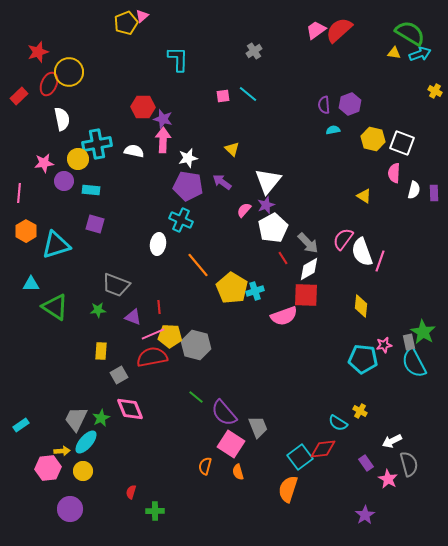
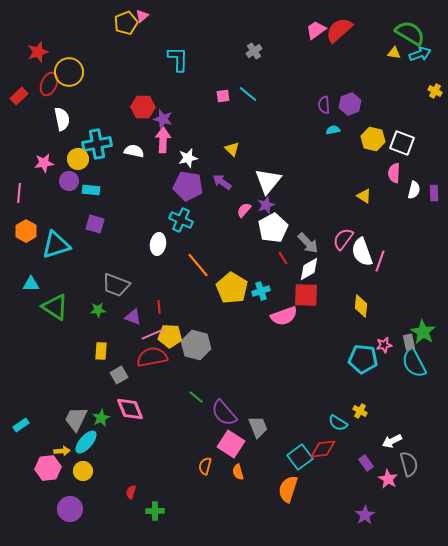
purple circle at (64, 181): moved 5 px right
cyan cross at (255, 291): moved 6 px right
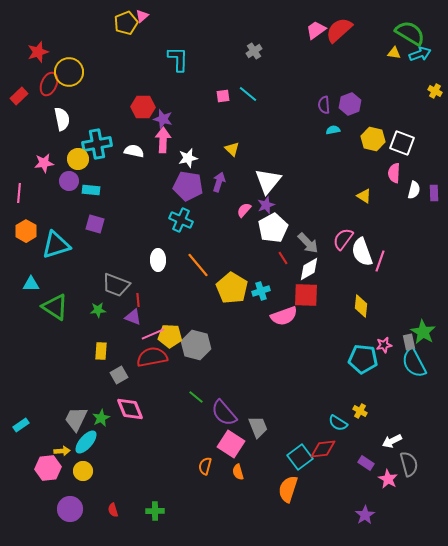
purple arrow at (222, 182): moved 3 px left; rotated 72 degrees clockwise
white ellipse at (158, 244): moved 16 px down; rotated 10 degrees counterclockwise
red line at (159, 307): moved 21 px left, 7 px up
purple rectangle at (366, 463): rotated 21 degrees counterclockwise
red semicircle at (131, 492): moved 18 px left, 18 px down; rotated 32 degrees counterclockwise
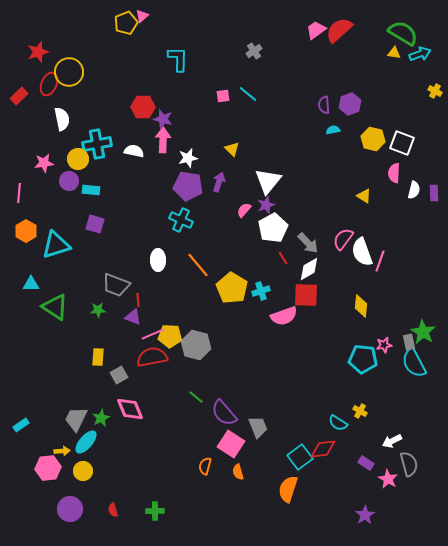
green semicircle at (410, 33): moved 7 px left
yellow rectangle at (101, 351): moved 3 px left, 6 px down
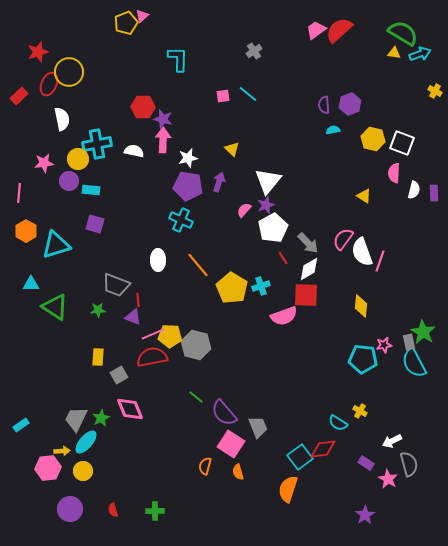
cyan cross at (261, 291): moved 5 px up
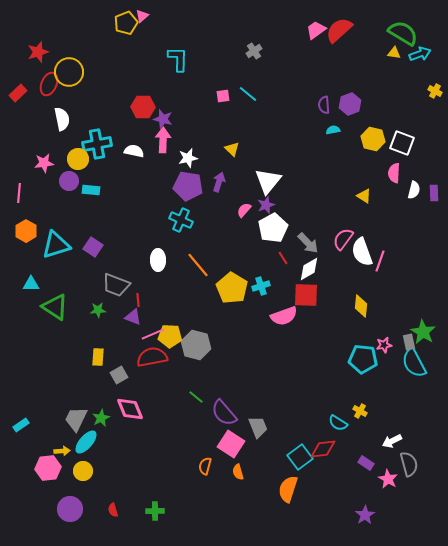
red rectangle at (19, 96): moved 1 px left, 3 px up
purple square at (95, 224): moved 2 px left, 23 px down; rotated 18 degrees clockwise
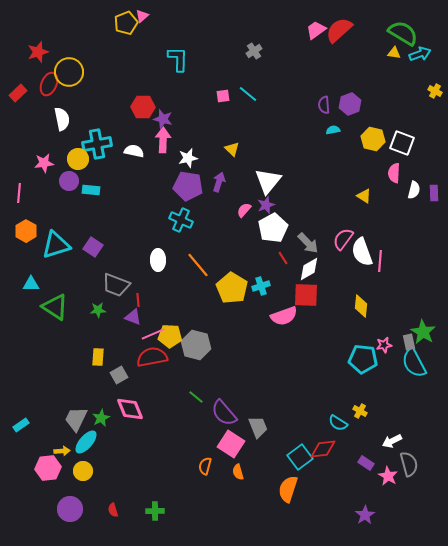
pink line at (380, 261): rotated 15 degrees counterclockwise
pink star at (388, 479): moved 3 px up
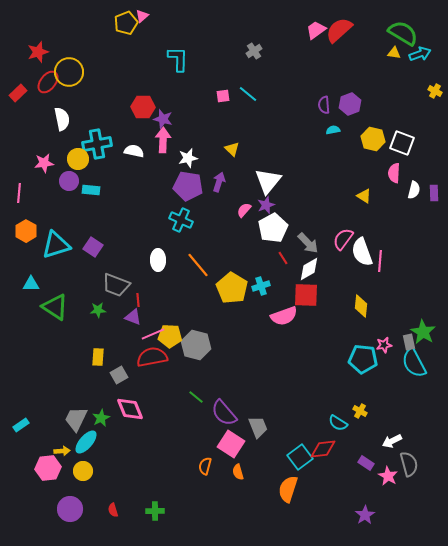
red ellipse at (49, 84): moved 1 px left, 2 px up; rotated 15 degrees clockwise
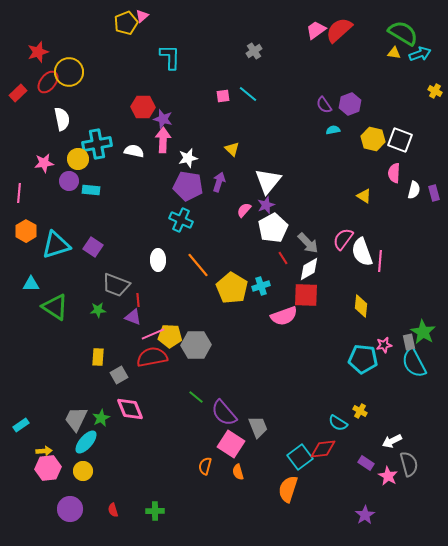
cyan L-shape at (178, 59): moved 8 px left, 2 px up
purple semicircle at (324, 105): rotated 30 degrees counterclockwise
white square at (402, 143): moved 2 px left, 3 px up
purple rectangle at (434, 193): rotated 14 degrees counterclockwise
gray hexagon at (196, 345): rotated 16 degrees counterclockwise
yellow arrow at (62, 451): moved 18 px left
